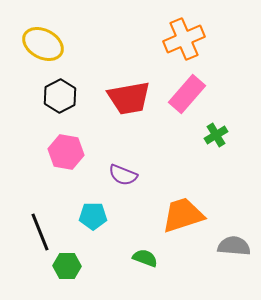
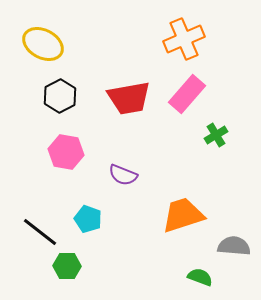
cyan pentagon: moved 5 px left, 3 px down; rotated 20 degrees clockwise
black line: rotated 30 degrees counterclockwise
green semicircle: moved 55 px right, 19 px down
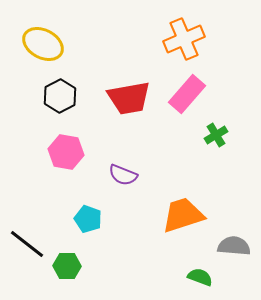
black line: moved 13 px left, 12 px down
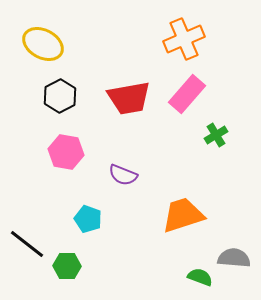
gray semicircle: moved 12 px down
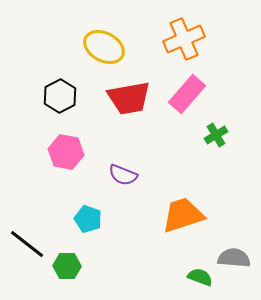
yellow ellipse: moved 61 px right, 3 px down
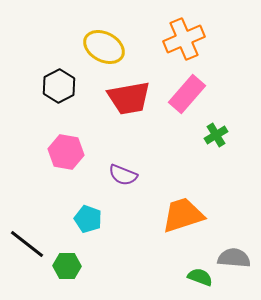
black hexagon: moved 1 px left, 10 px up
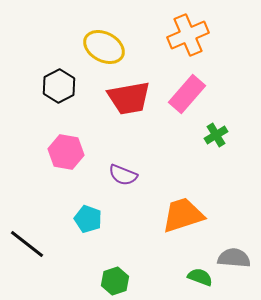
orange cross: moved 4 px right, 4 px up
green hexagon: moved 48 px right, 15 px down; rotated 20 degrees counterclockwise
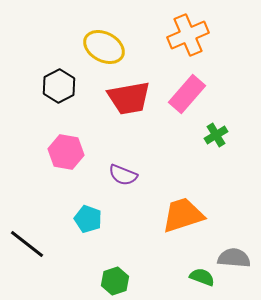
green semicircle: moved 2 px right
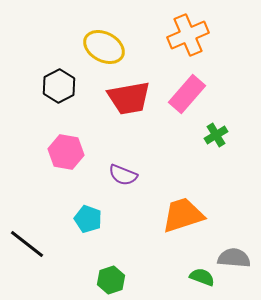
green hexagon: moved 4 px left, 1 px up
